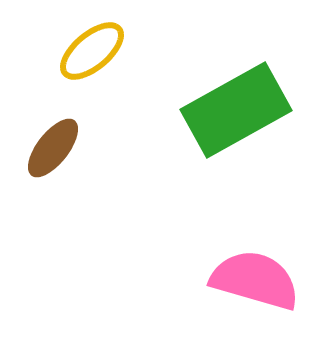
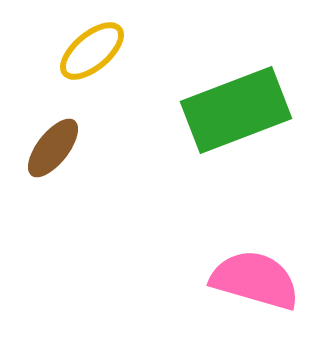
green rectangle: rotated 8 degrees clockwise
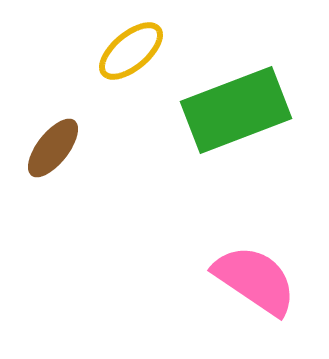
yellow ellipse: moved 39 px right
pink semicircle: rotated 18 degrees clockwise
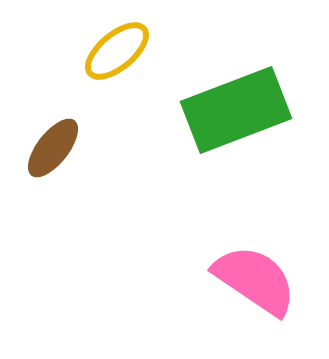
yellow ellipse: moved 14 px left
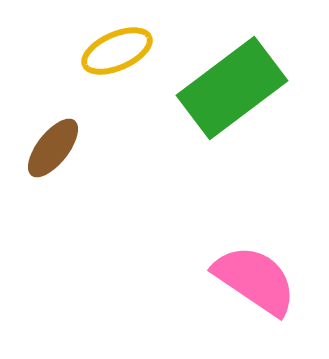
yellow ellipse: rotated 16 degrees clockwise
green rectangle: moved 4 px left, 22 px up; rotated 16 degrees counterclockwise
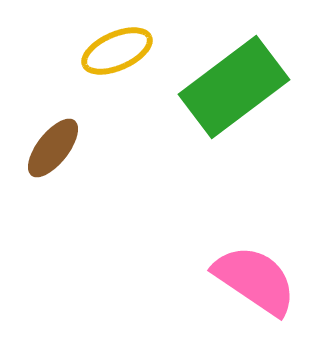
green rectangle: moved 2 px right, 1 px up
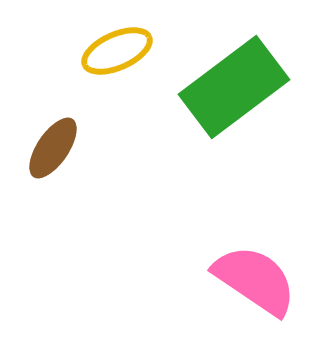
brown ellipse: rotated 4 degrees counterclockwise
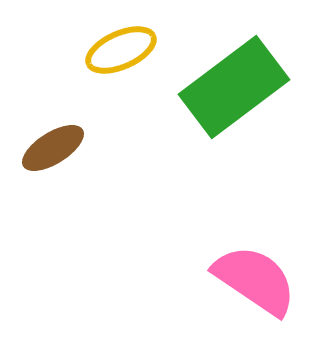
yellow ellipse: moved 4 px right, 1 px up
brown ellipse: rotated 24 degrees clockwise
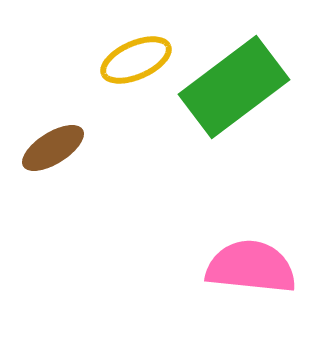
yellow ellipse: moved 15 px right, 10 px down
pink semicircle: moved 4 px left, 13 px up; rotated 28 degrees counterclockwise
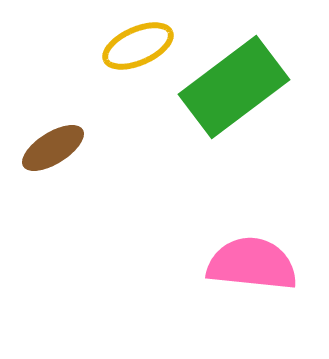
yellow ellipse: moved 2 px right, 14 px up
pink semicircle: moved 1 px right, 3 px up
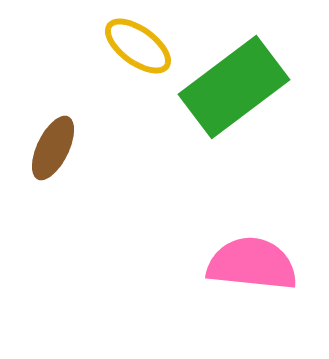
yellow ellipse: rotated 60 degrees clockwise
brown ellipse: rotated 32 degrees counterclockwise
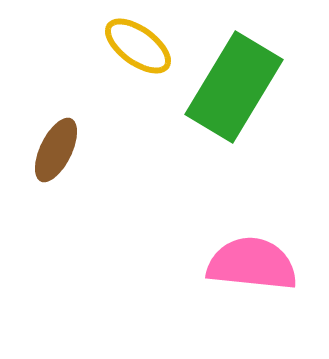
green rectangle: rotated 22 degrees counterclockwise
brown ellipse: moved 3 px right, 2 px down
